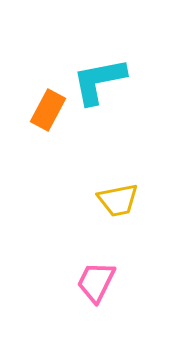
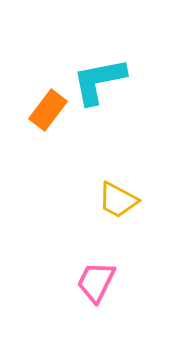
orange rectangle: rotated 9 degrees clockwise
yellow trapezoid: rotated 39 degrees clockwise
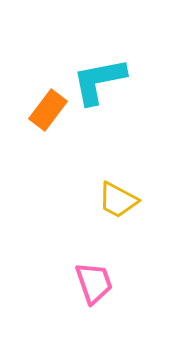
pink trapezoid: moved 2 px left, 1 px down; rotated 135 degrees clockwise
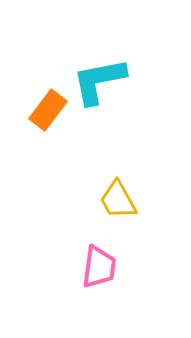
yellow trapezoid: rotated 33 degrees clockwise
pink trapezoid: moved 5 px right, 16 px up; rotated 27 degrees clockwise
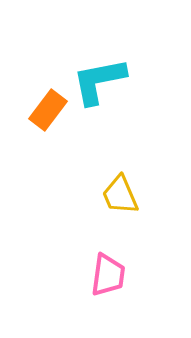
yellow trapezoid: moved 2 px right, 5 px up; rotated 6 degrees clockwise
pink trapezoid: moved 9 px right, 8 px down
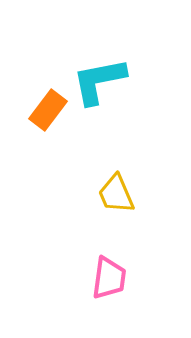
yellow trapezoid: moved 4 px left, 1 px up
pink trapezoid: moved 1 px right, 3 px down
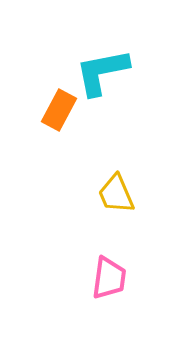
cyan L-shape: moved 3 px right, 9 px up
orange rectangle: moved 11 px right; rotated 9 degrees counterclockwise
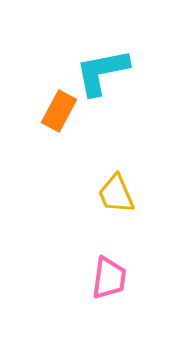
orange rectangle: moved 1 px down
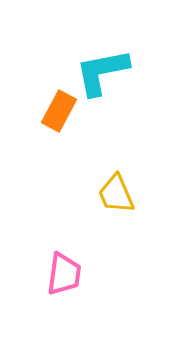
pink trapezoid: moved 45 px left, 4 px up
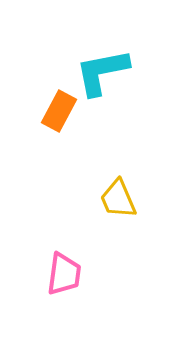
yellow trapezoid: moved 2 px right, 5 px down
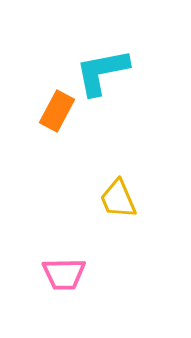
orange rectangle: moved 2 px left
pink trapezoid: rotated 81 degrees clockwise
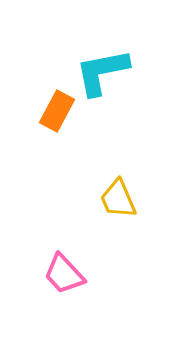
pink trapezoid: rotated 48 degrees clockwise
